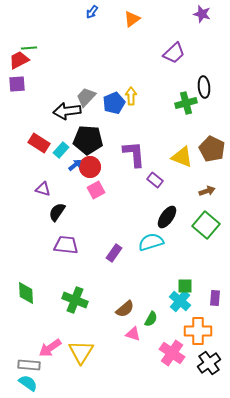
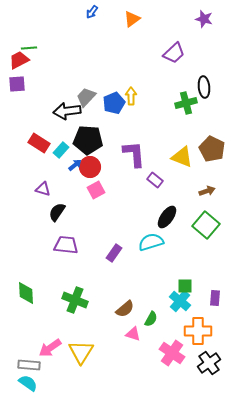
purple star at (202, 14): moved 2 px right, 5 px down
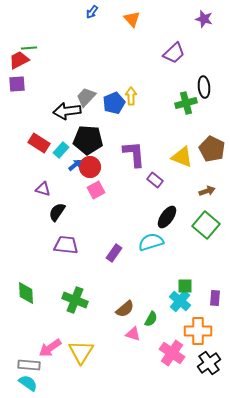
orange triangle at (132, 19): rotated 36 degrees counterclockwise
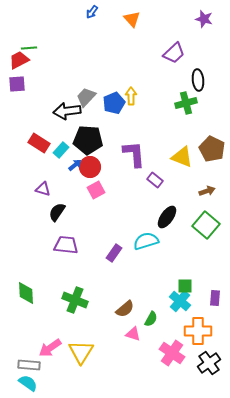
black ellipse at (204, 87): moved 6 px left, 7 px up
cyan semicircle at (151, 242): moved 5 px left, 1 px up
